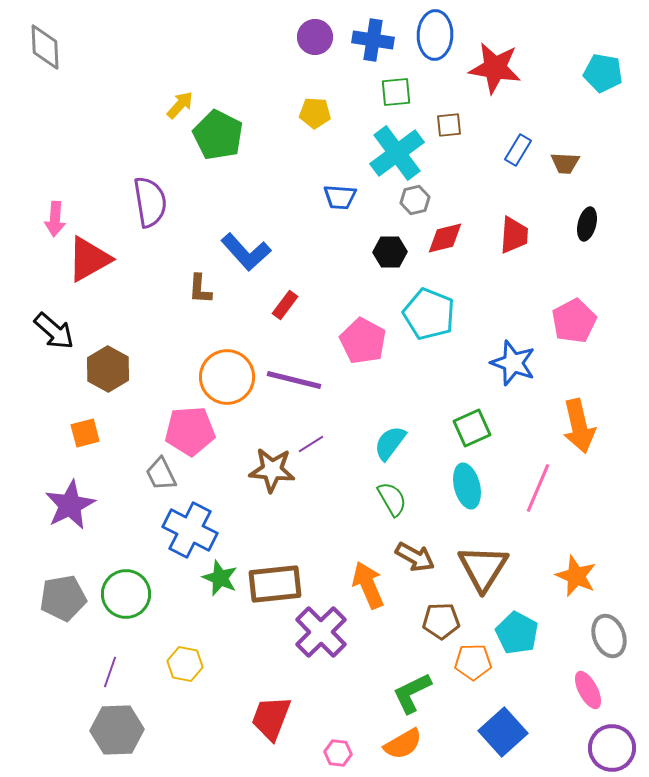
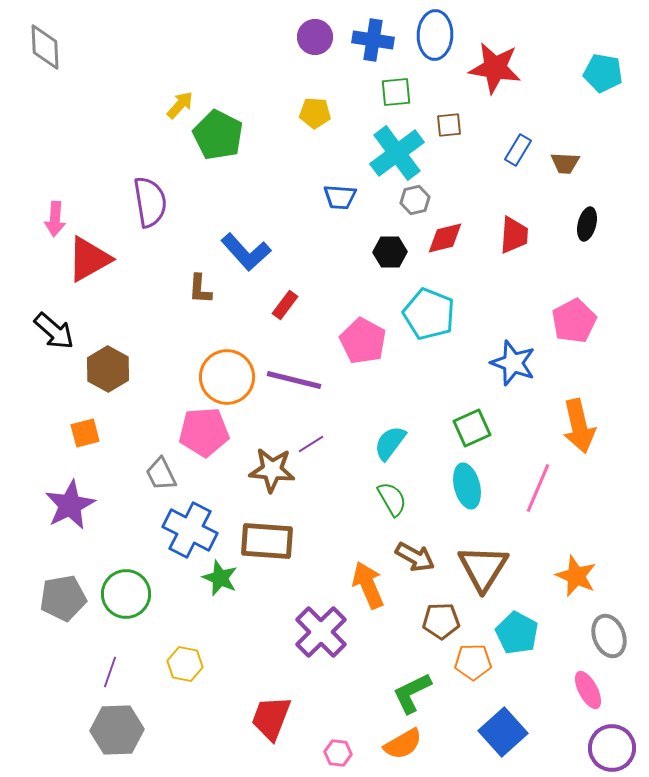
pink pentagon at (190, 431): moved 14 px right, 1 px down
brown rectangle at (275, 584): moved 8 px left, 43 px up; rotated 10 degrees clockwise
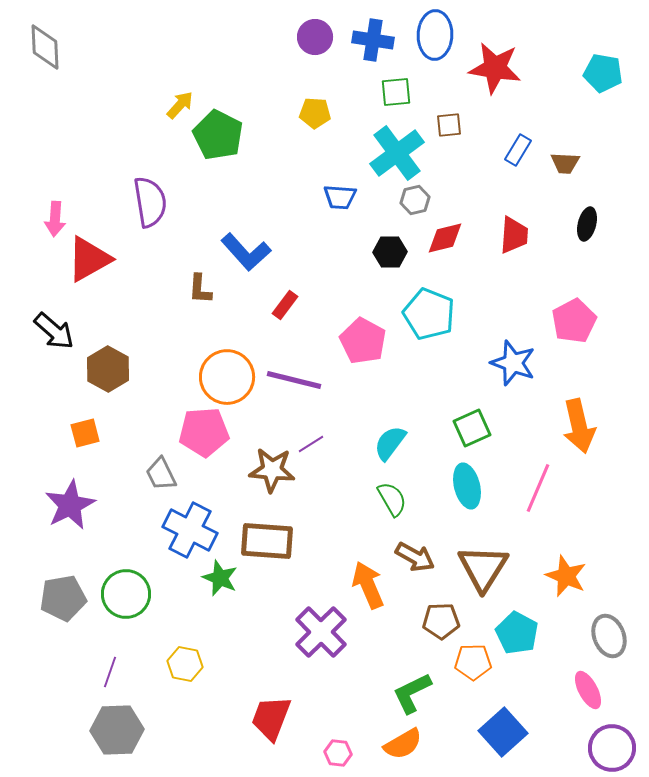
orange star at (576, 576): moved 10 px left
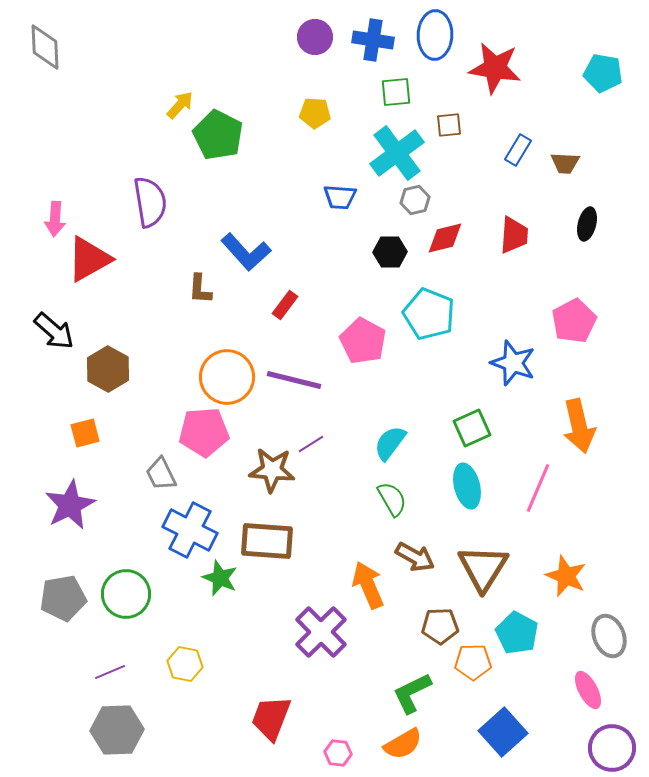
brown pentagon at (441, 621): moved 1 px left, 5 px down
purple line at (110, 672): rotated 48 degrees clockwise
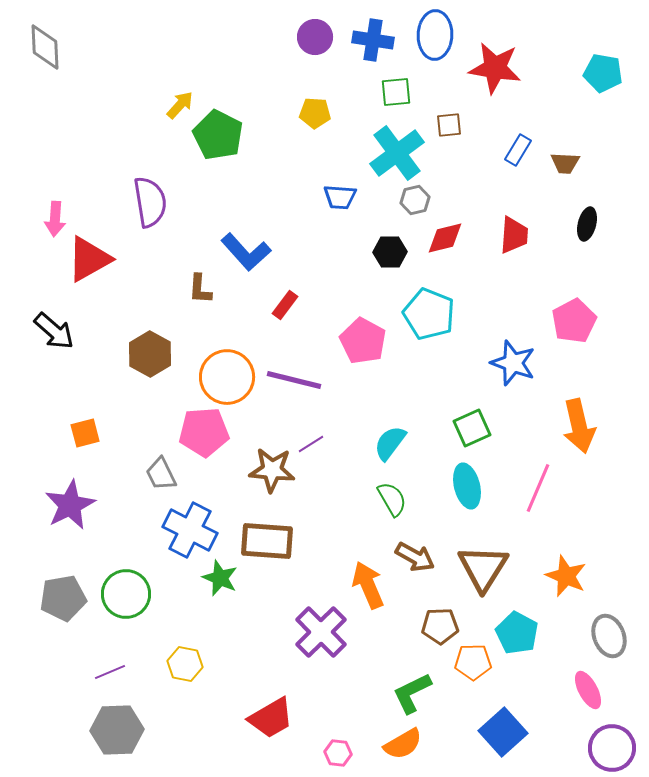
brown hexagon at (108, 369): moved 42 px right, 15 px up
red trapezoid at (271, 718): rotated 141 degrees counterclockwise
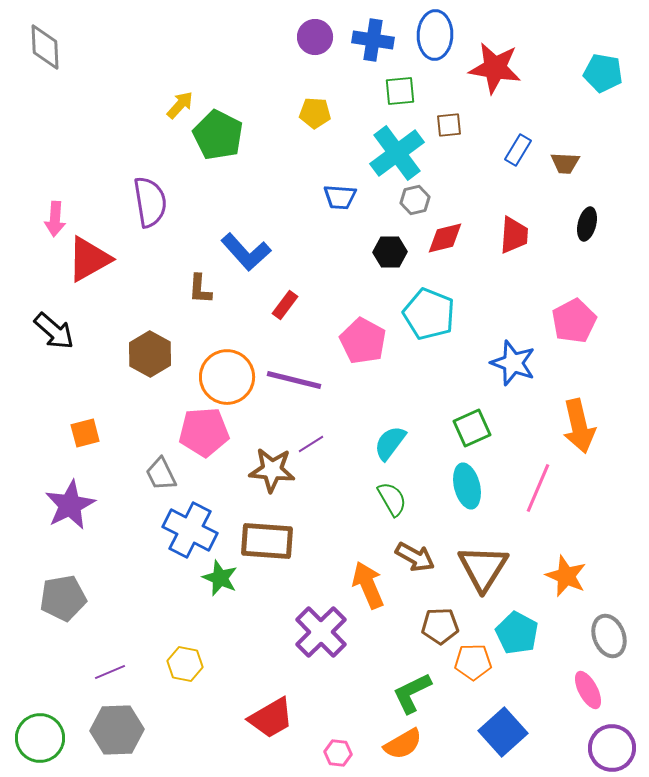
green square at (396, 92): moved 4 px right, 1 px up
green circle at (126, 594): moved 86 px left, 144 px down
